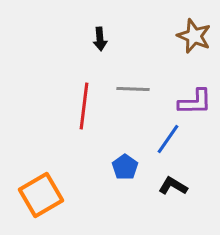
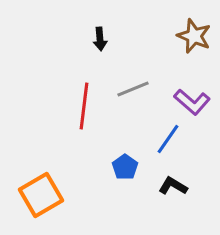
gray line: rotated 24 degrees counterclockwise
purple L-shape: moved 3 px left; rotated 42 degrees clockwise
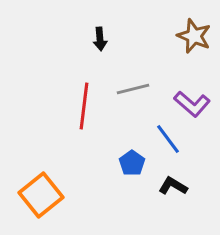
gray line: rotated 8 degrees clockwise
purple L-shape: moved 2 px down
blue line: rotated 72 degrees counterclockwise
blue pentagon: moved 7 px right, 4 px up
orange square: rotated 9 degrees counterclockwise
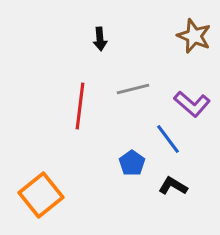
red line: moved 4 px left
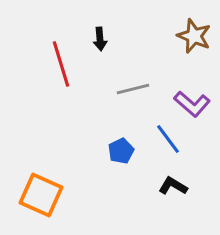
red line: moved 19 px left, 42 px up; rotated 24 degrees counterclockwise
blue pentagon: moved 11 px left, 12 px up; rotated 10 degrees clockwise
orange square: rotated 27 degrees counterclockwise
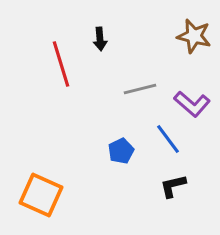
brown star: rotated 8 degrees counterclockwise
gray line: moved 7 px right
black L-shape: rotated 44 degrees counterclockwise
